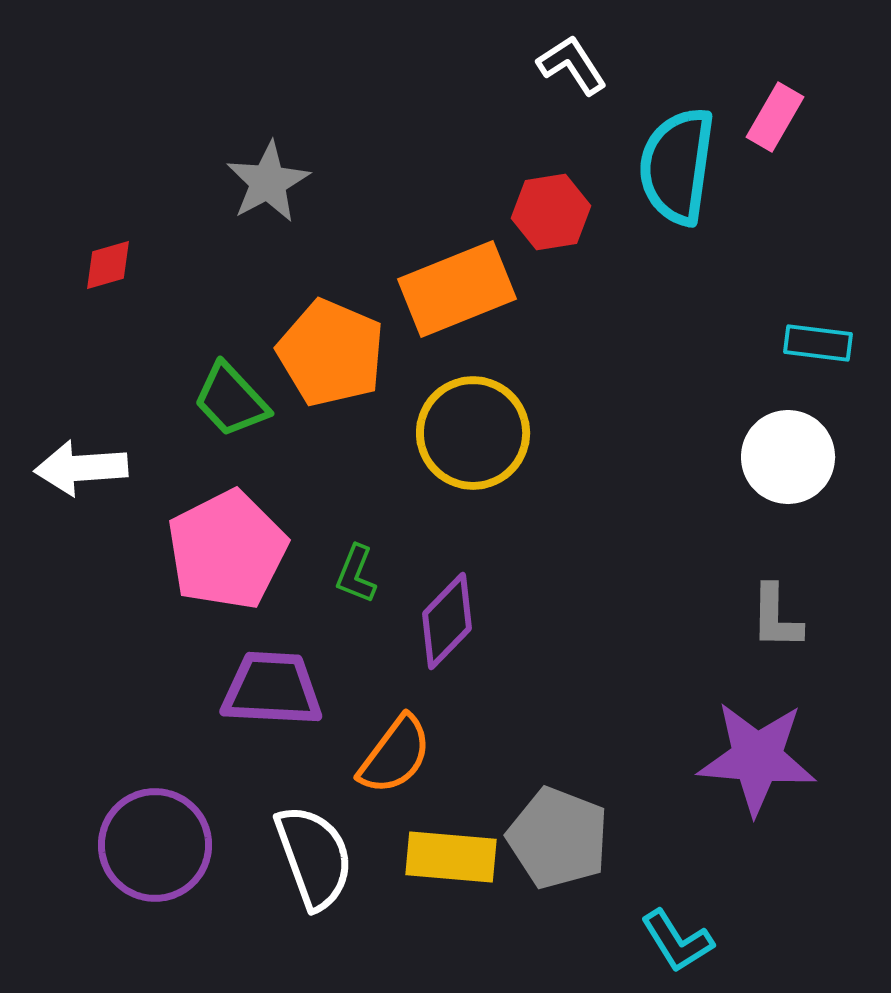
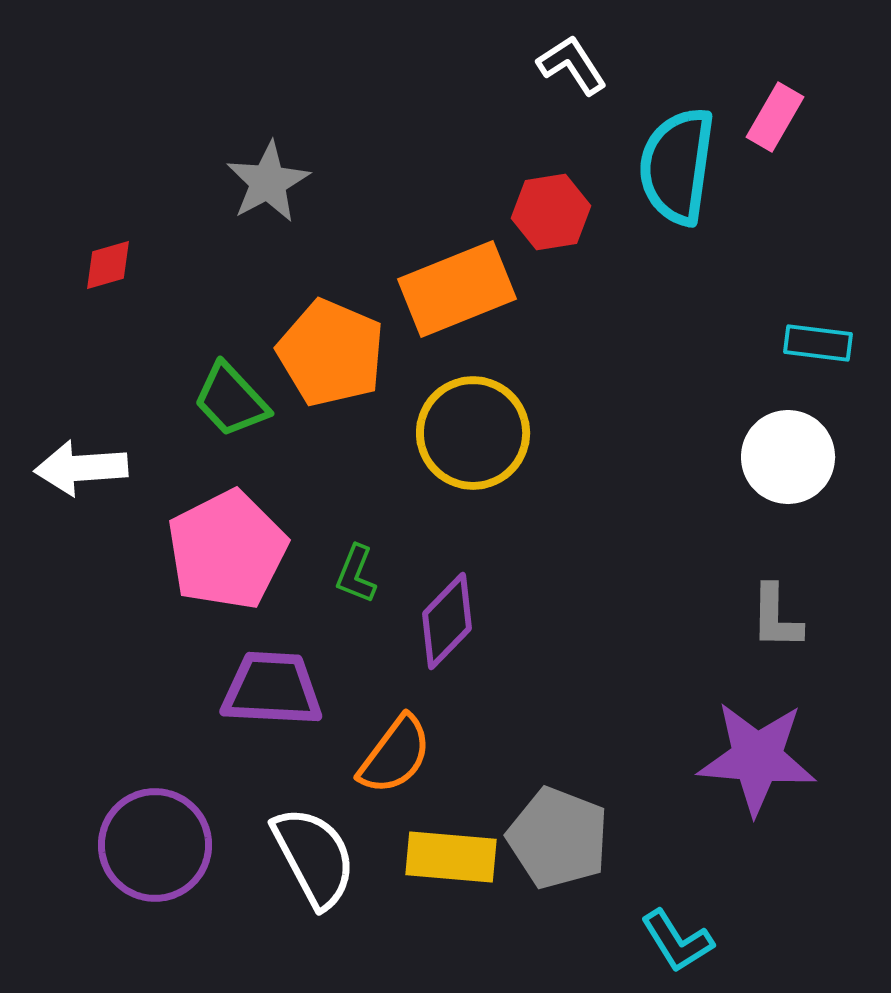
white semicircle: rotated 8 degrees counterclockwise
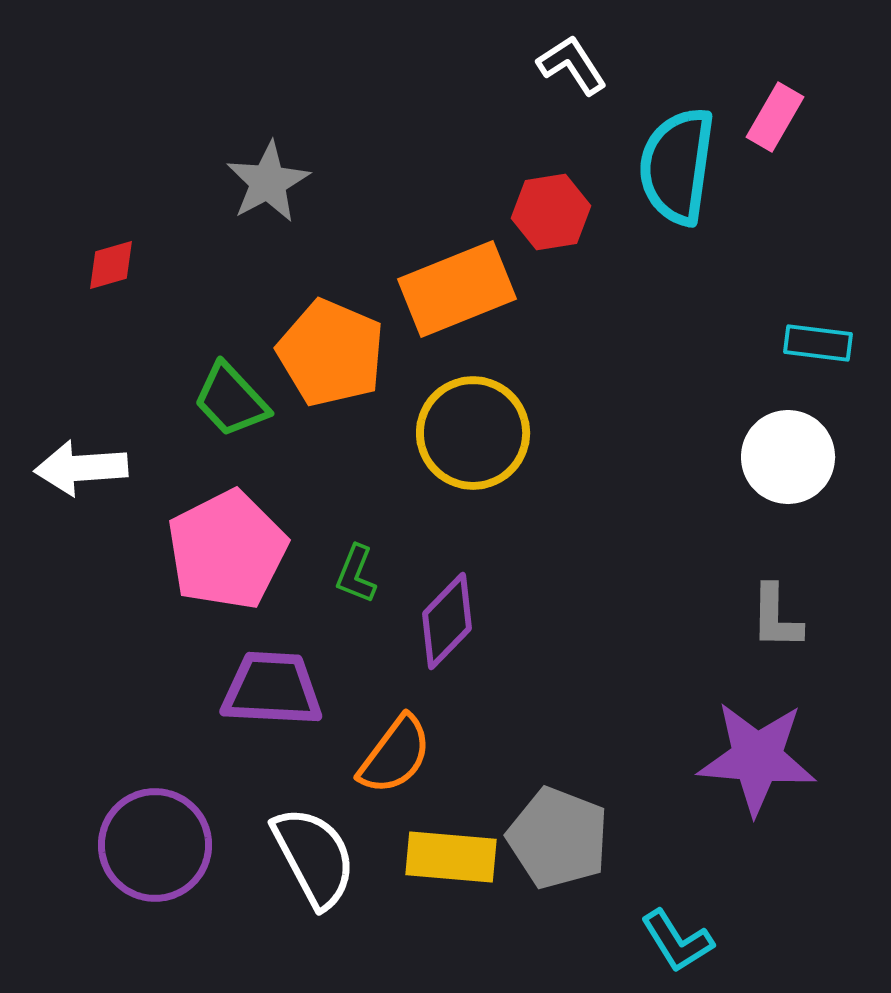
red diamond: moved 3 px right
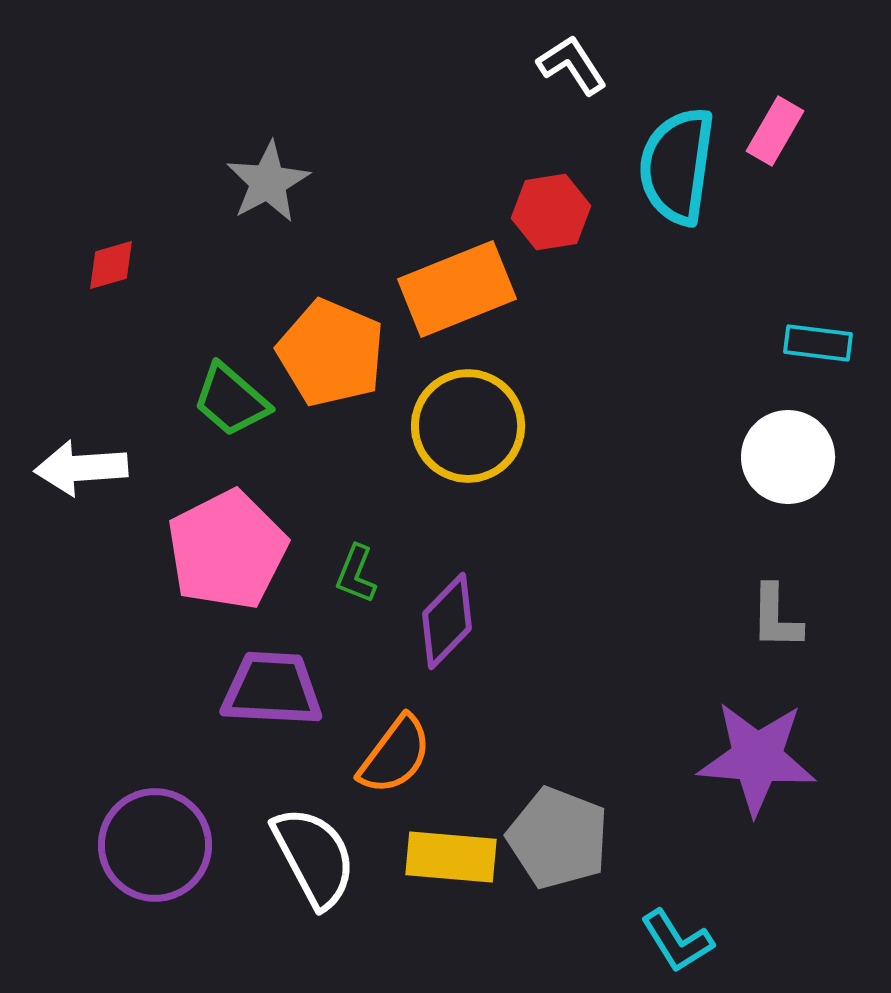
pink rectangle: moved 14 px down
green trapezoid: rotated 6 degrees counterclockwise
yellow circle: moved 5 px left, 7 px up
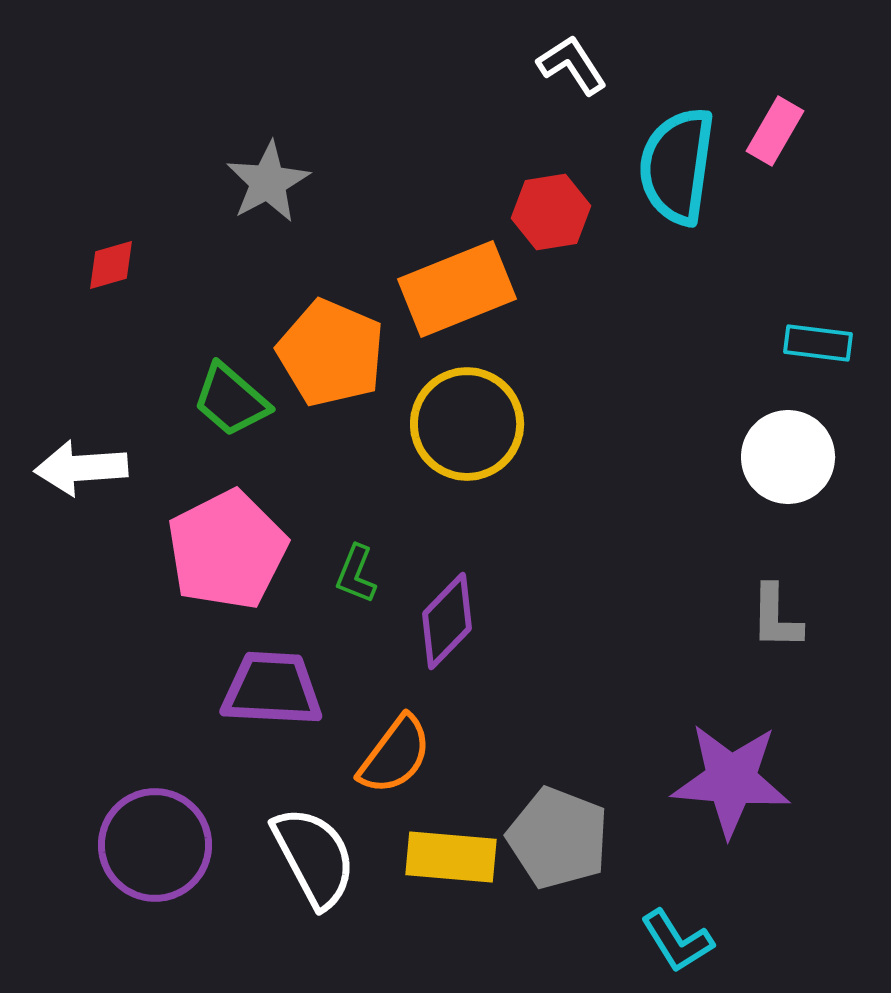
yellow circle: moved 1 px left, 2 px up
purple star: moved 26 px left, 22 px down
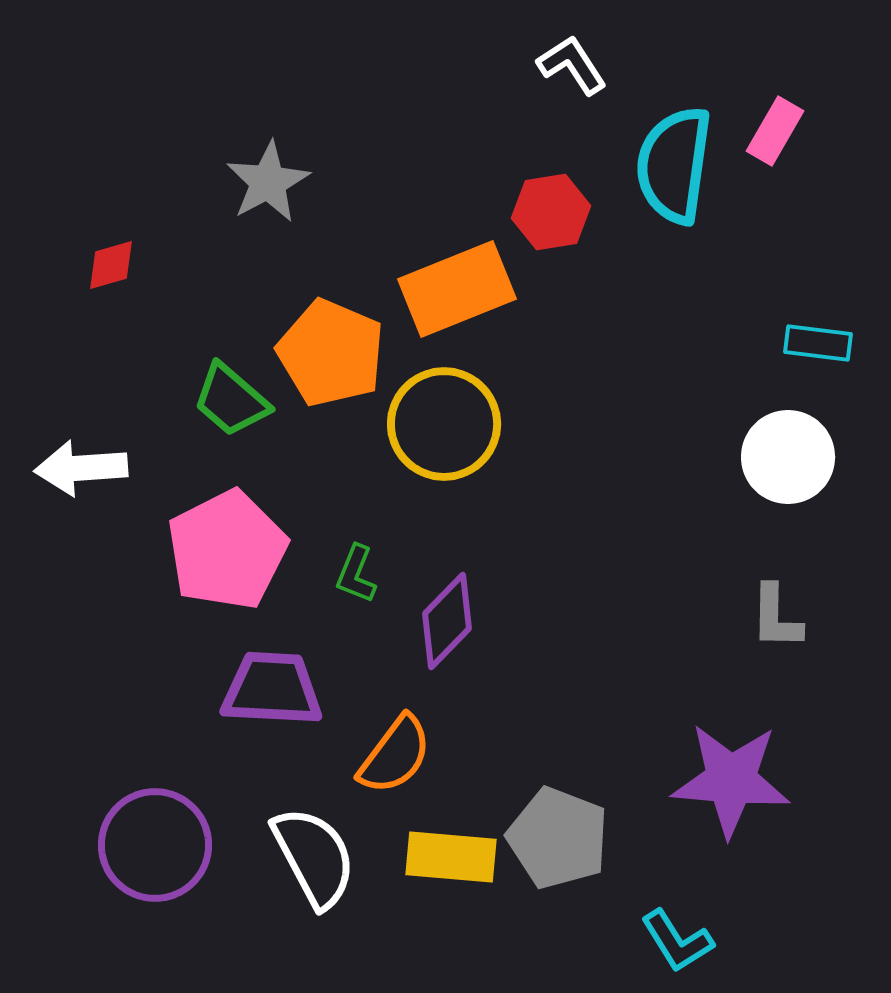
cyan semicircle: moved 3 px left, 1 px up
yellow circle: moved 23 px left
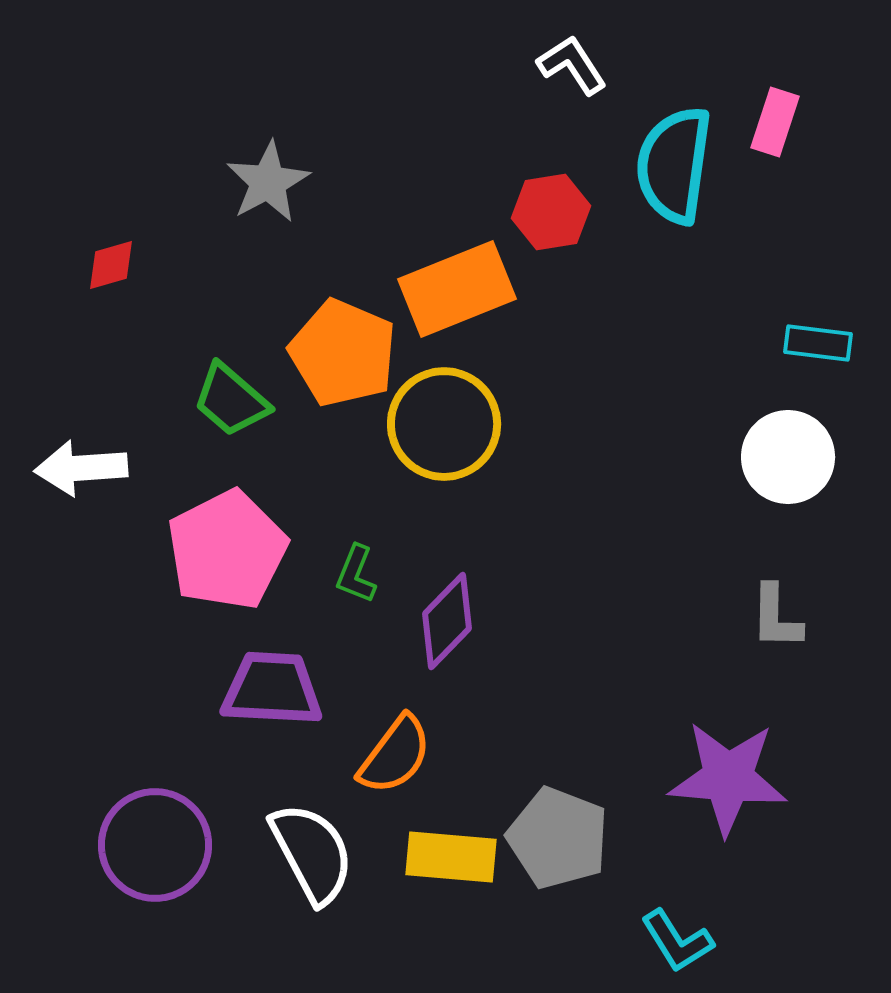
pink rectangle: moved 9 px up; rotated 12 degrees counterclockwise
orange pentagon: moved 12 px right
purple star: moved 3 px left, 2 px up
white semicircle: moved 2 px left, 4 px up
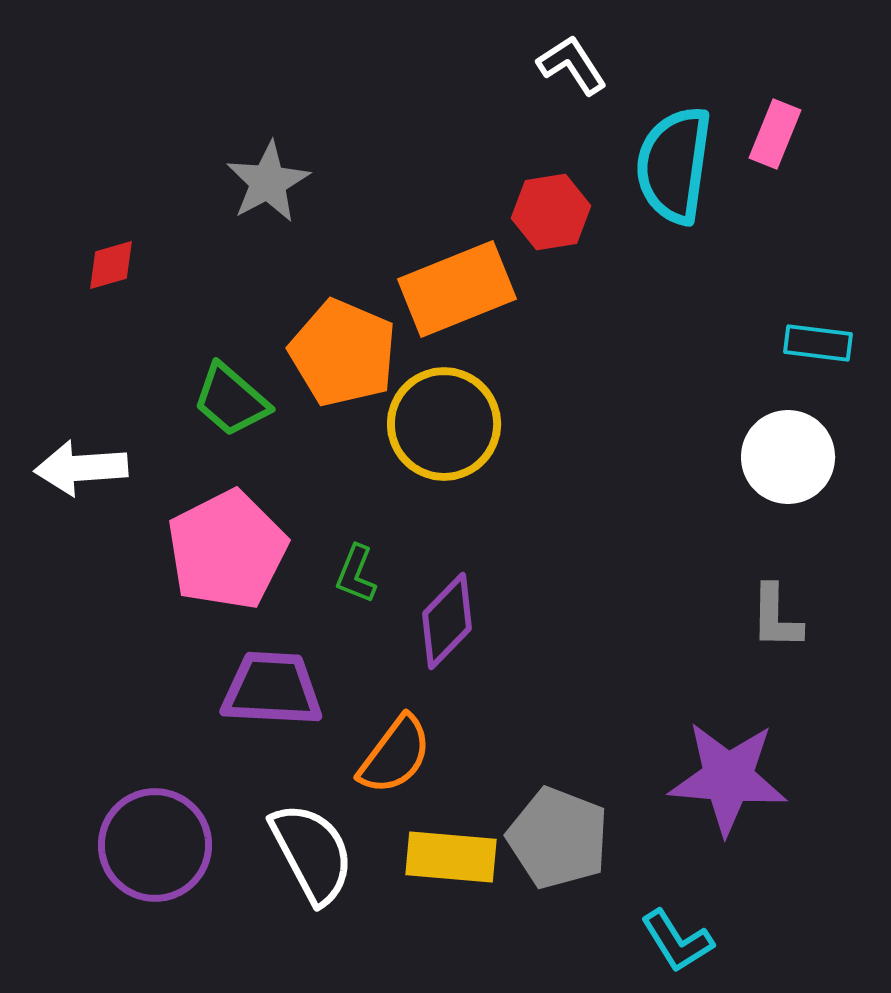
pink rectangle: moved 12 px down; rotated 4 degrees clockwise
